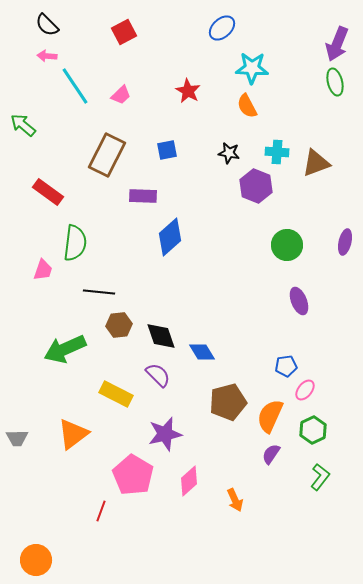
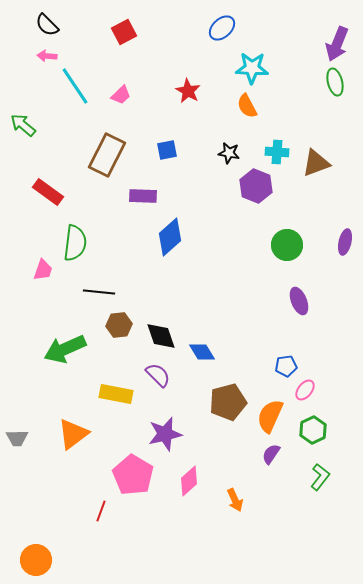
yellow rectangle at (116, 394): rotated 16 degrees counterclockwise
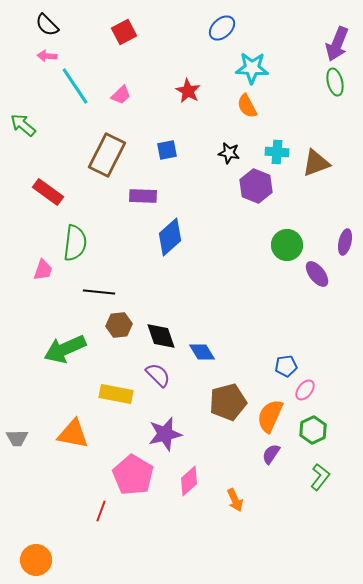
purple ellipse at (299, 301): moved 18 px right, 27 px up; rotated 16 degrees counterclockwise
orange triangle at (73, 434): rotated 48 degrees clockwise
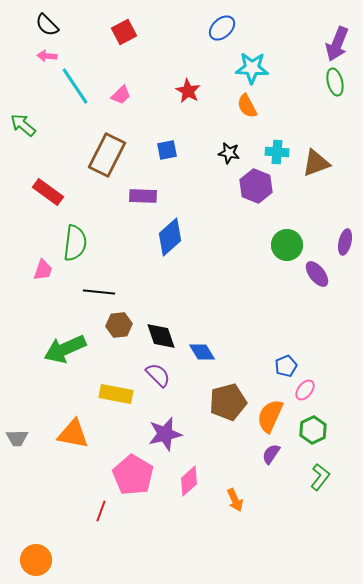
blue pentagon at (286, 366): rotated 15 degrees counterclockwise
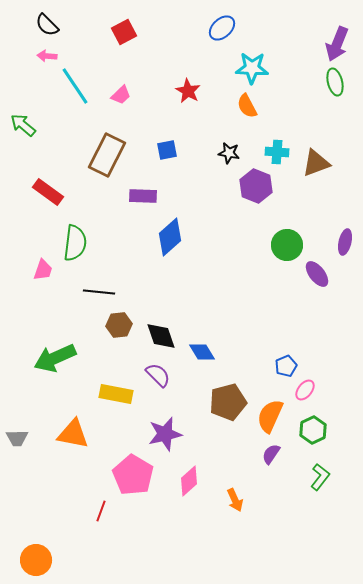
green arrow at (65, 349): moved 10 px left, 9 px down
